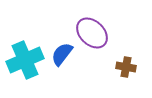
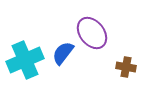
purple ellipse: rotated 8 degrees clockwise
blue semicircle: moved 1 px right, 1 px up
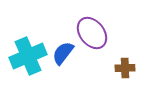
cyan cross: moved 3 px right, 4 px up
brown cross: moved 1 px left, 1 px down; rotated 12 degrees counterclockwise
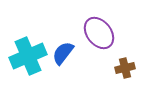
purple ellipse: moved 7 px right
brown cross: rotated 12 degrees counterclockwise
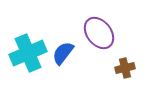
cyan cross: moved 3 px up
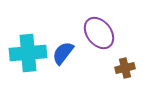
cyan cross: rotated 18 degrees clockwise
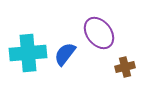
blue semicircle: moved 2 px right, 1 px down
brown cross: moved 1 px up
